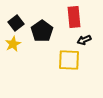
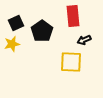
red rectangle: moved 1 px left, 1 px up
black square: rotated 14 degrees clockwise
yellow star: moved 1 px left; rotated 14 degrees clockwise
yellow square: moved 2 px right, 2 px down
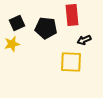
red rectangle: moved 1 px left, 1 px up
black square: moved 1 px right
black pentagon: moved 4 px right, 3 px up; rotated 30 degrees counterclockwise
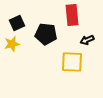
black pentagon: moved 6 px down
black arrow: moved 3 px right
yellow square: moved 1 px right
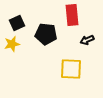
yellow square: moved 1 px left, 7 px down
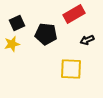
red rectangle: moved 2 px right, 1 px up; rotated 65 degrees clockwise
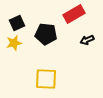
yellow star: moved 2 px right, 1 px up
yellow square: moved 25 px left, 10 px down
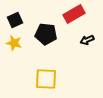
black square: moved 2 px left, 3 px up
yellow star: rotated 28 degrees clockwise
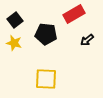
black square: rotated 14 degrees counterclockwise
black arrow: rotated 16 degrees counterclockwise
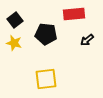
red rectangle: rotated 25 degrees clockwise
yellow square: rotated 10 degrees counterclockwise
